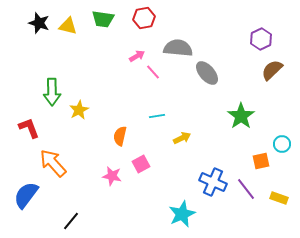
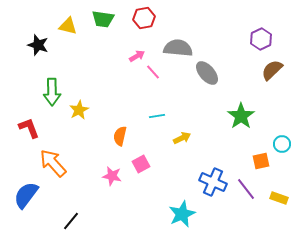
black star: moved 1 px left, 22 px down
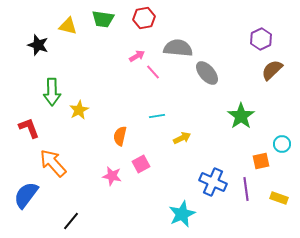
purple line: rotated 30 degrees clockwise
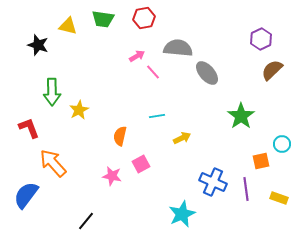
black line: moved 15 px right
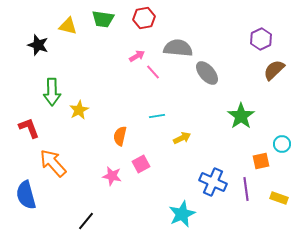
brown semicircle: moved 2 px right
blue semicircle: rotated 52 degrees counterclockwise
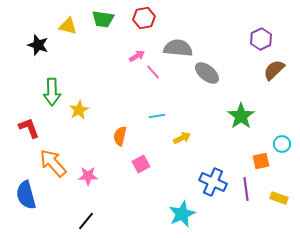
gray ellipse: rotated 10 degrees counterclockwise
pink star: moved 24 px left; rotated 12 degrees counterclockwise
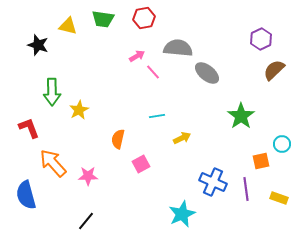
orange semicircle: moved 2 px left, 3 px down
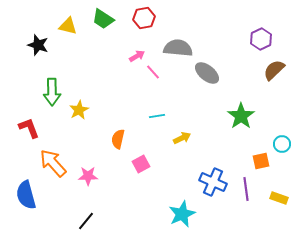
green trapezoid: rotated 25 degrees clockwise
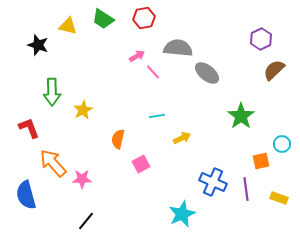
yellow star: moved 4 px right
pink star: moved 6 px left, 3 px down
